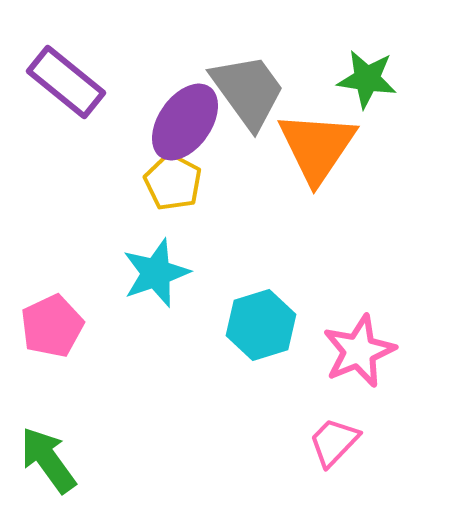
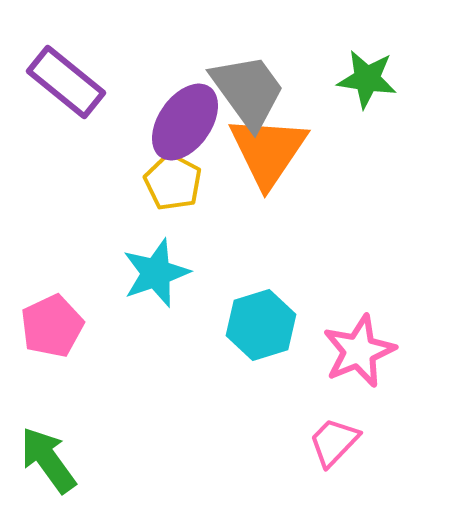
orange triangle: moved 49 px left, 4 px down
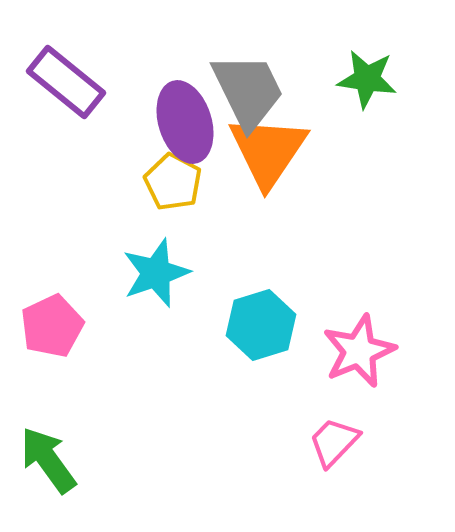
gray trapezoid: rotated 10 degrees clockwise
purple ellipse: rotated 52 degrees counterclockwise
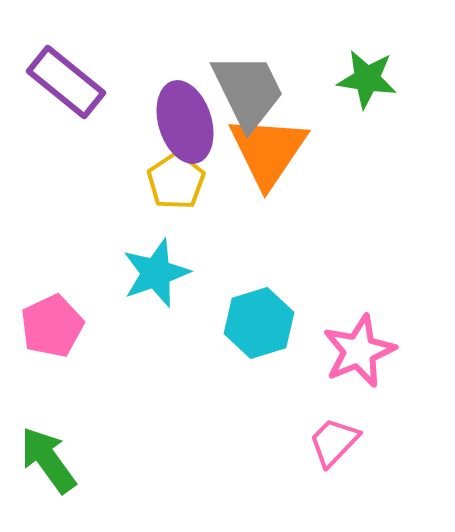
yellow pentagon: moved 3 px right, 1 px up; rotated 10 degrees clockwise
cyan hexagon: moved 2 px left, 2 px up
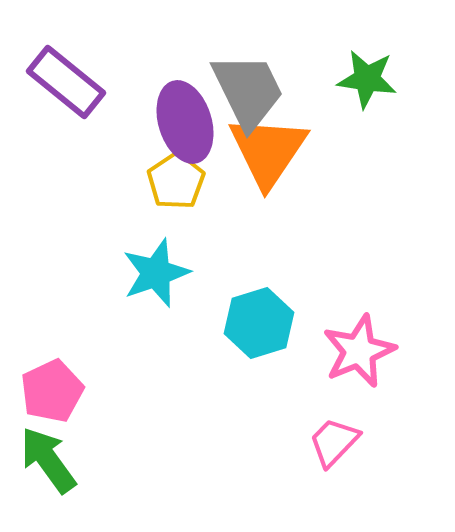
pink pentagon: moved 65 px down
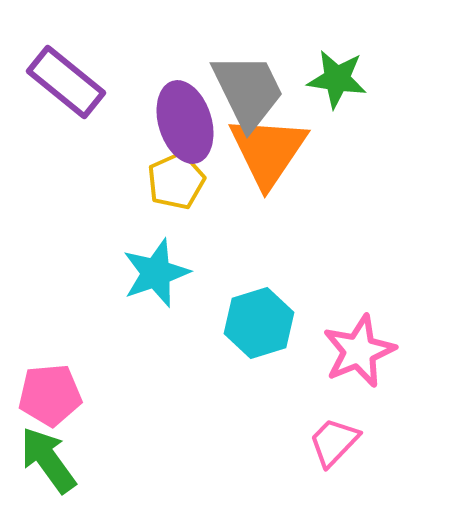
green star: moved 30 px left
yellow pentagon: rotated 10 degrees clockwise
pink pentagon: moved 2 px left, 4 px down; rotated 20 degrees clockwise
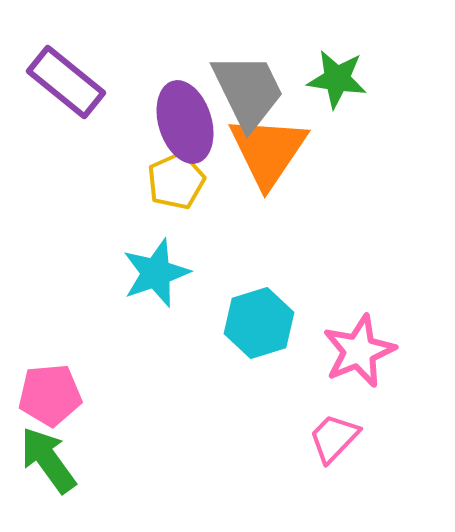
pink trapezoid: moved 4 px up
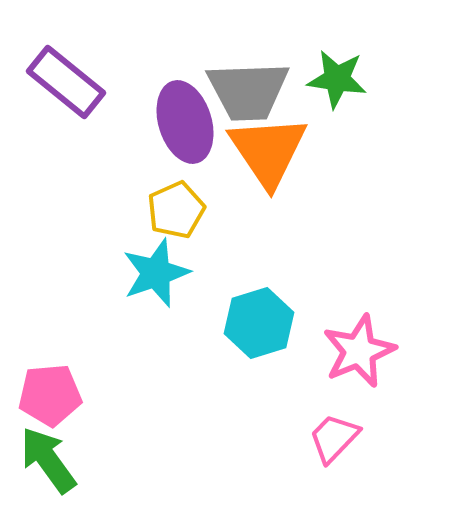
gray trapezoid: rotated 114 degrees clockwise
orange triangle: rotated 8 degrees counterclockwise
yellow pentagon: moved 29 px down
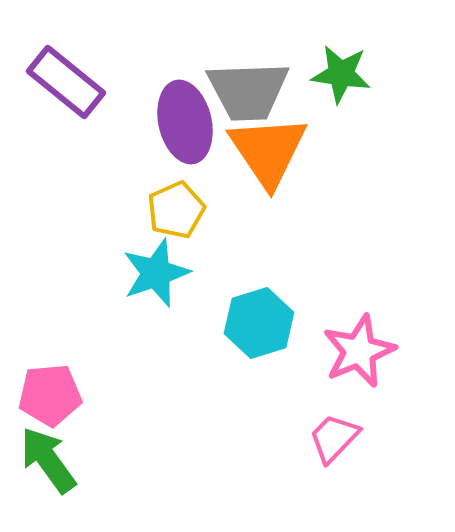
green star: moved 4 px right, 5 px up
purple ellipse: rotated 4 degrees clockwise
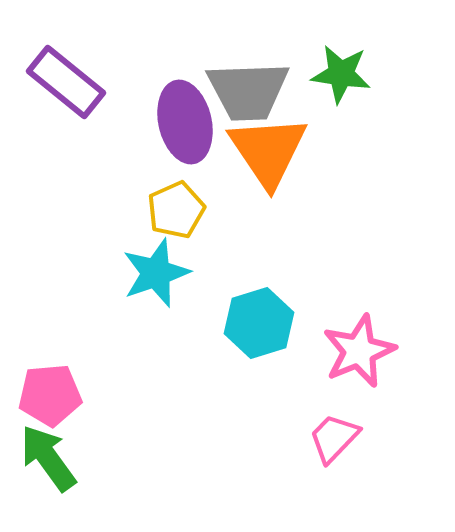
green arrow: moved 2 px up
